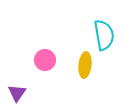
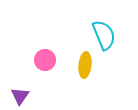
cyan semicircle: rotated 12 degrees counterclockwise
purple triangle: moved 3 px right, 3 px down
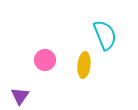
cyan semicircle: moved 1 px right
yellow ellipse: moved 1 px left
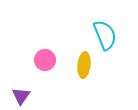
purple triangle: moved 1 px right
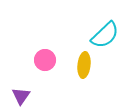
cyan semicircle: rotated 68 degrees clockwise
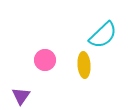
cyan semicircle: moved 2 px left
yellow ellipse: rotated 10 degrees counterclockwise
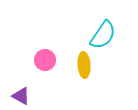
cyan semicircle: rotated 12 degrees counterclockwise
purple triangle: rotated 36 degrees counterclockwise
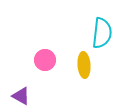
cyan semicircle: moved 1 px left, 2 px up; rotated 28 degrees counterclockwise
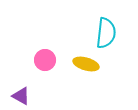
cyan semicircle: moved 4 px right
yellow ellipse: moved 2 px right, 1 px up; rotated 70 degrees counterclockwise
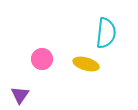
pink circle: moved 3 px left, 1 px up
purple triangle: moved 1 px left, 1 px up; rotated 36 degrees clockwise
